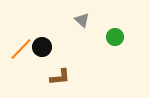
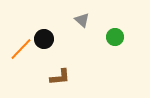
black circle: moved 2 px right, 8 px up
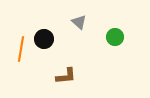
gray triangle: moved 3 px left, 2 px down
orange line: rotated 35 degrees counterclockwise
brown L-shape: moved 6 px right, 1 px up
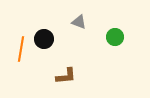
gray triangle: rotated 21 degrees counterclockwise
